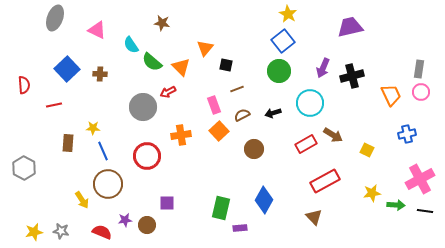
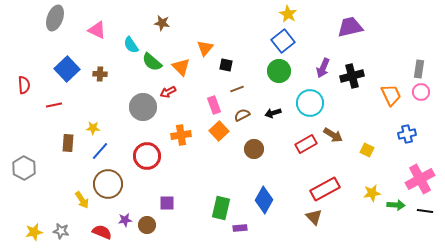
blue line at (103, 151): moved 3 px left; rotated 66 degrees clockwise
red rectangle at (325, 181): moved 8 px down
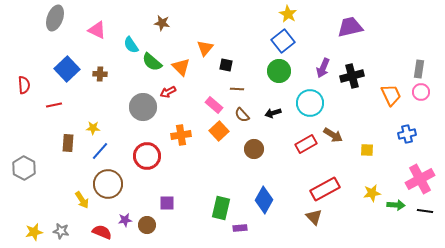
brown line at (237, 89): rotated 24 degrees clockwise
pink rectangle at (214, 105): rotated 30 degrees counterclockwise
brown semicircle at (242, 115): rotated 105 degrees counterclockwise
yellow square at (367, 150): rotated 24 degrees counterclockwise
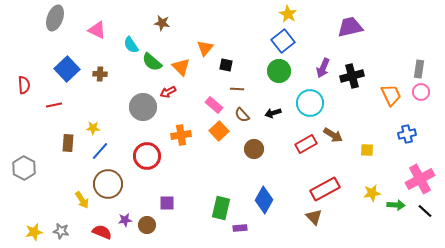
black line at (425, 211): rotated 35 degrees clockwise
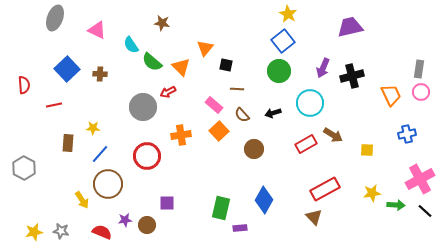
blue line at (100, 151): moved 3 px down
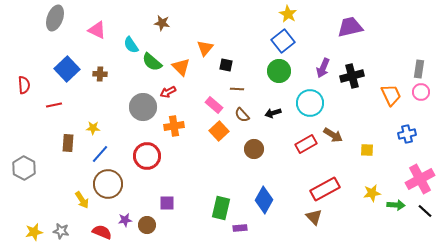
orange cross at (181, 135): moved 7 px left, 9 px up
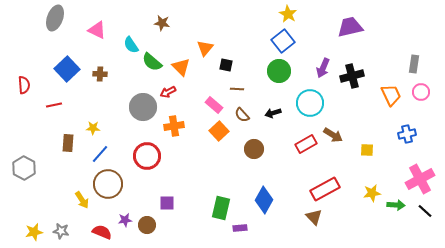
gray rectangle at (419, 69): moved 5 px left, 5 px up
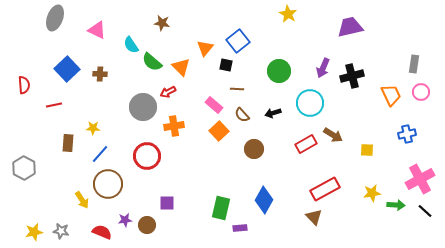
blue square at (283, 41): moved 45 px left
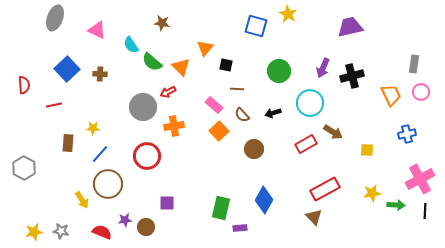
blue square at (238, 41): moved 18 px right, 15 px up; rotated 35 degrees counterclockwise
brown arrow at (333, 135): moved 3 px up
black line at (425, 211): rotated 49 degrees clockwise
brown circle at (147, 225): moved 1 px left, 2 px down
